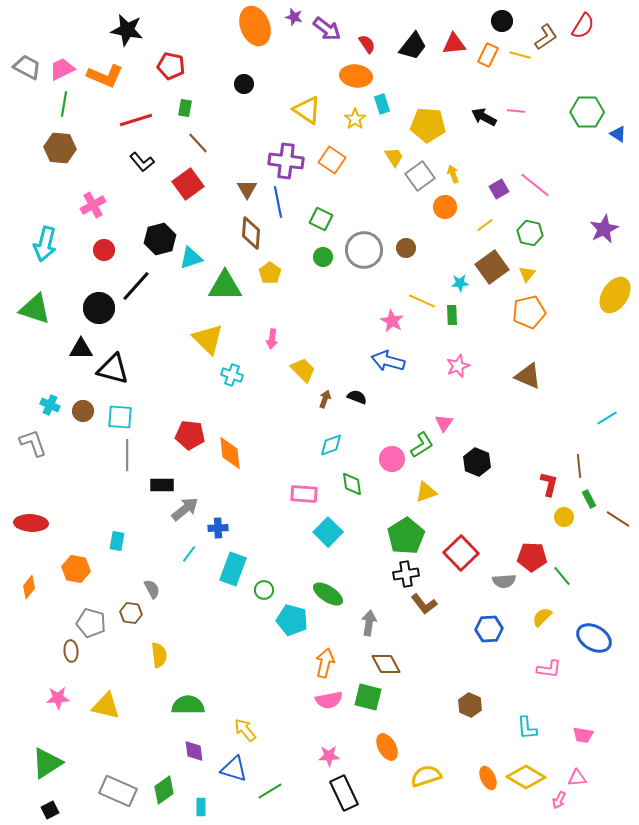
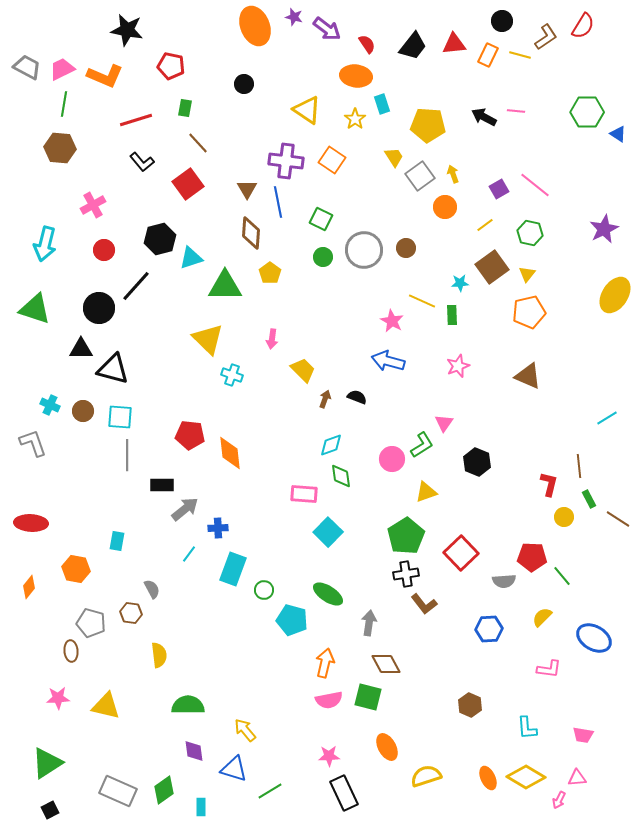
green diamond at (352, 484): moved 11 px left, 8 px up
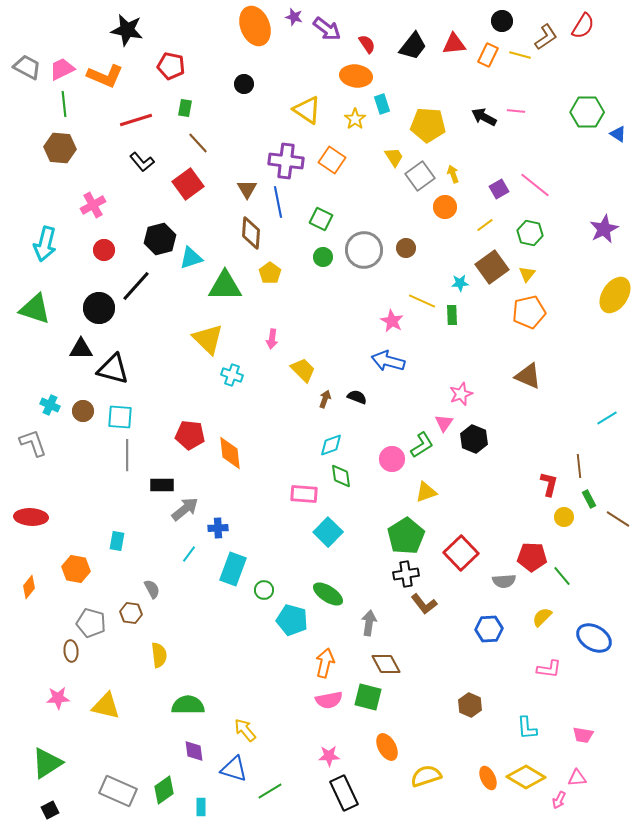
green line at (64, 104): rotated 15 degrees counterclockwise
pink star at (458, 366): moved 3 px right, 28 px down
black hexagon at (477, 462): moved 3 px left, 23 px up
red ellipse at (31, 523): moved 6 px up
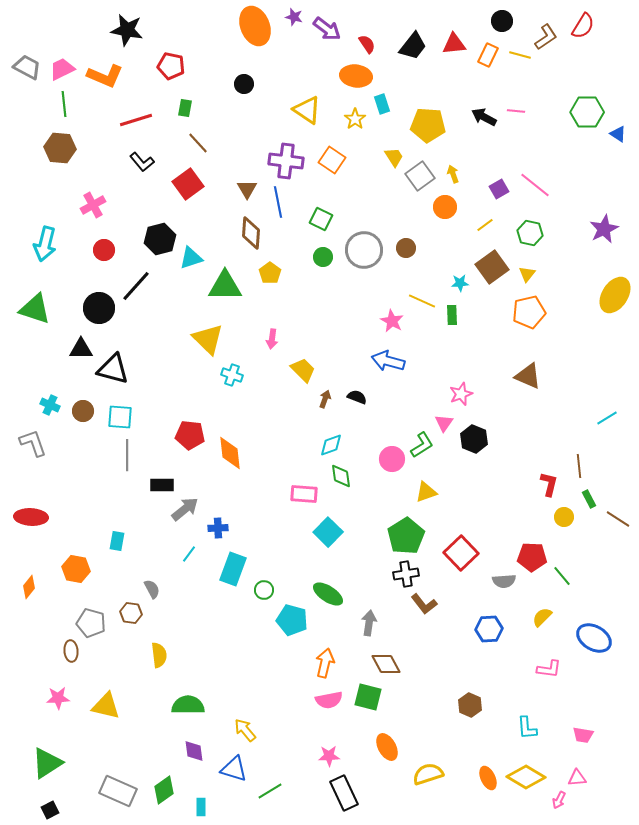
yellow semicircle at (426, 776): moved 2 px right, 2 px up
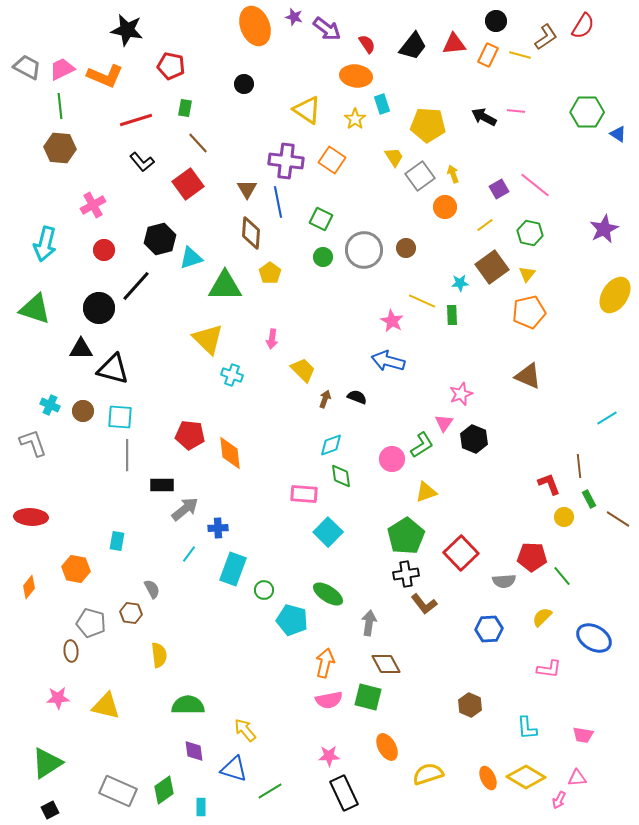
black circle at (502, 21): moved 6 px left
green line at (64, 104): moved 4 px left, 2 px down
red L-shape at (549, 484): rotated 35 degrees counterclockwise
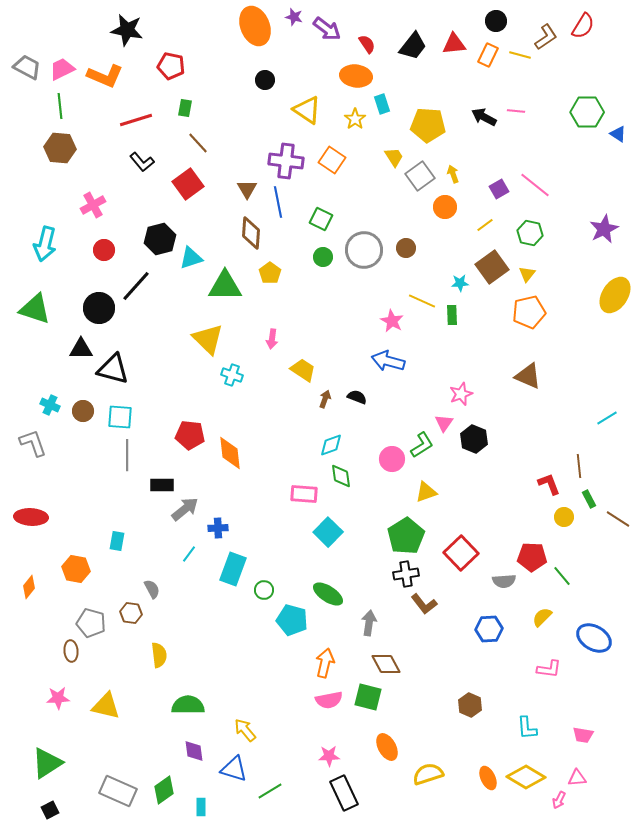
black circle at (244, 84): moved 21 px right, 4 px up
yellow trapezoid at (303, 370): rotated 12 degrees counterclockwise
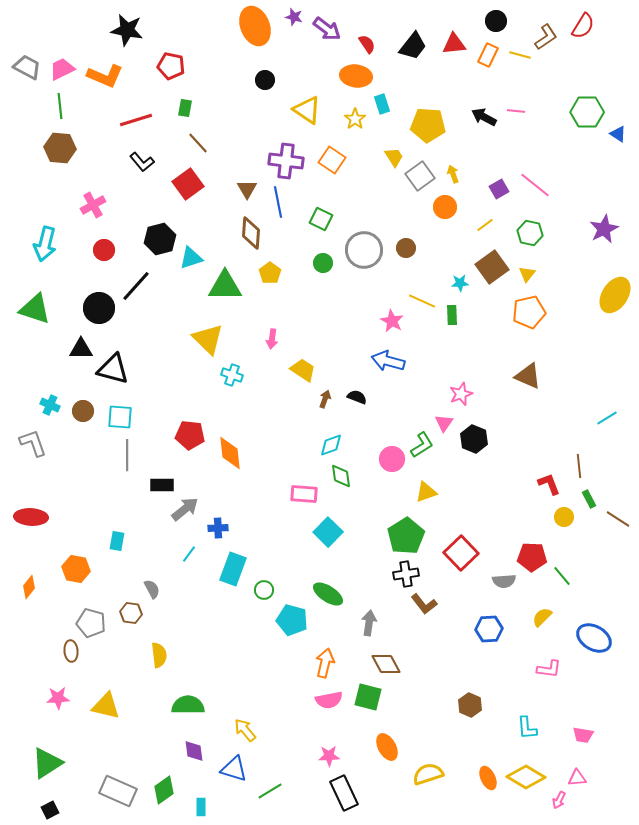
green circle at (323, 257): moved 6 px down
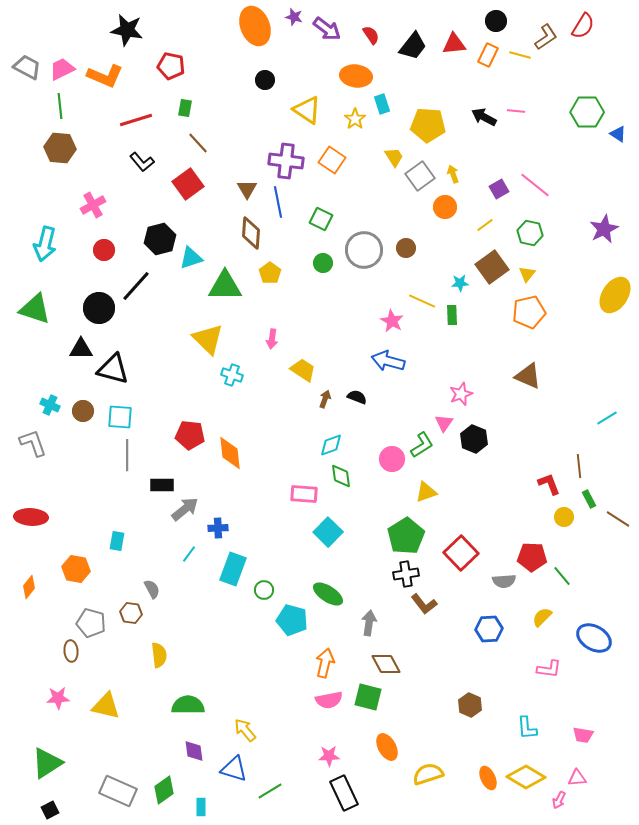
red semicircle at (367, 44): moved 4 px right, 9 px up
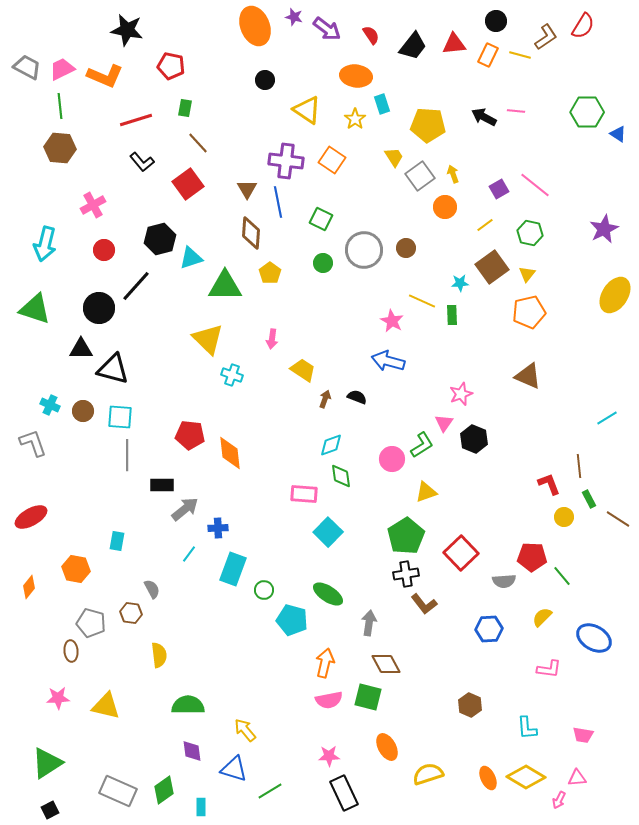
red ellipse at (31, 517): rotated 32 degrees counterclockwise
purple diamond at (194, 751): moved 2 px left
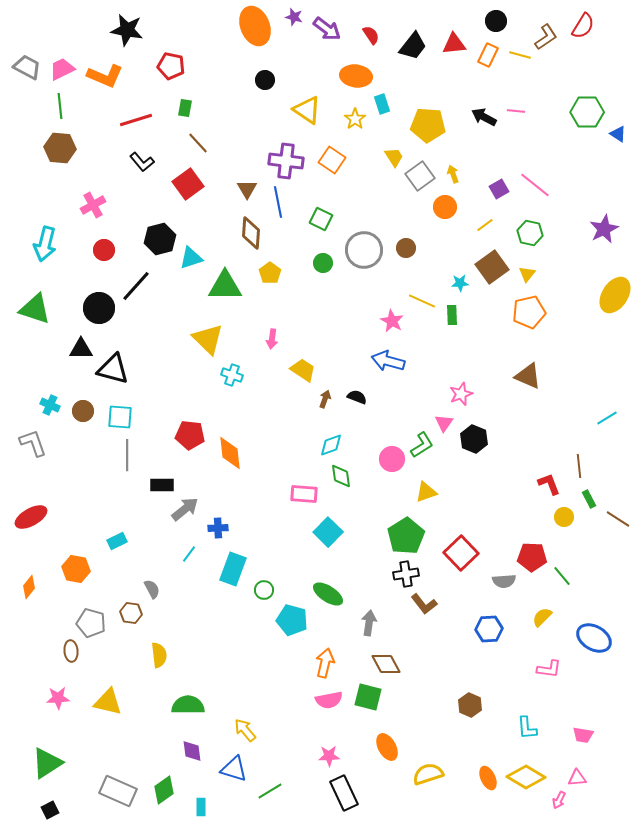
cyan rectangle at (117, 541): rotated 54 degrees clockwise
yellow triangle at (106, 706): moved 2 px right, 4 px up
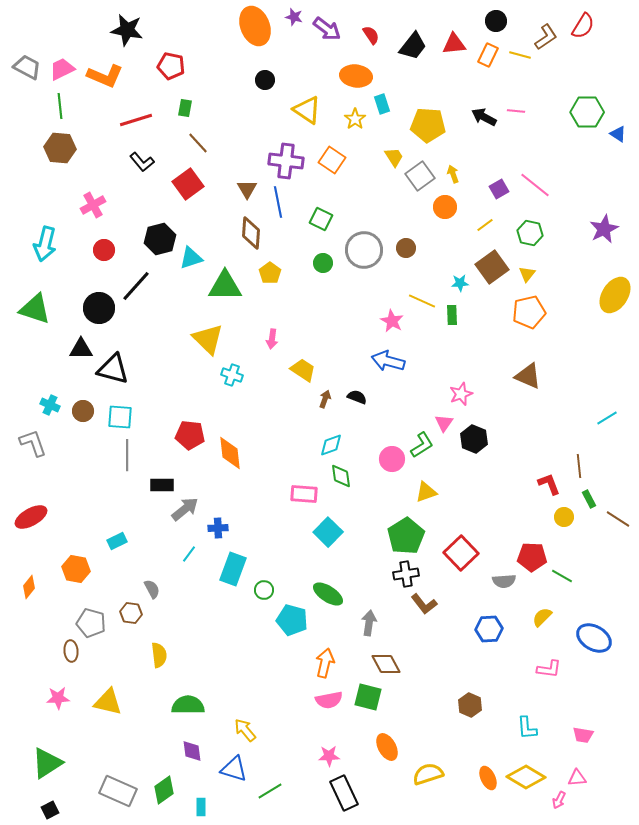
green line at (562, 576): rotated 20 degrees counterclockwise
